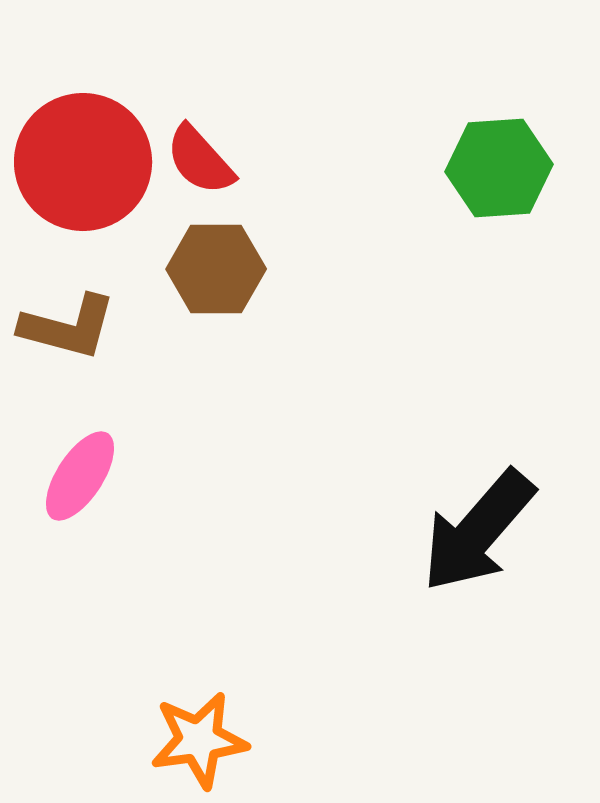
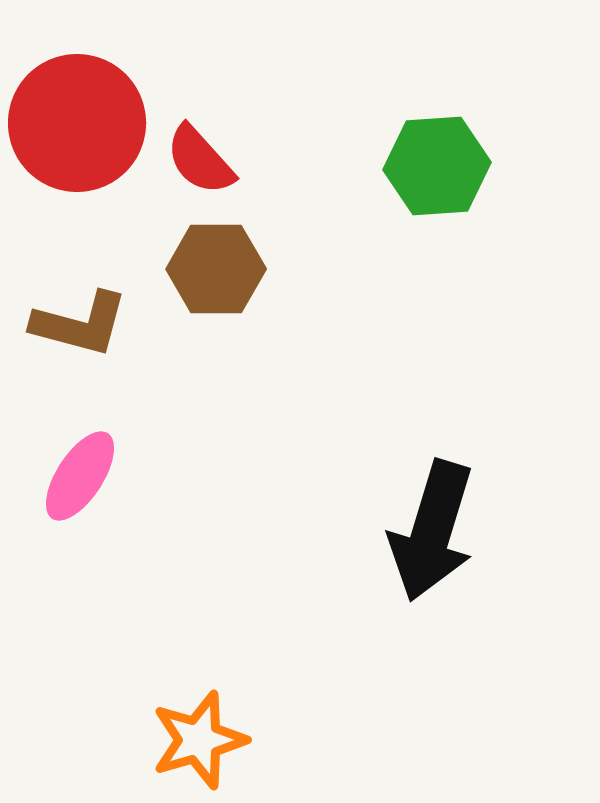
red circle: moved 6 px left, 39 px up
green hexagon: moved 62 px left, 2 px up
brown L-shape: moved 12 px right, 3 px up
black arrow: moved 46 px left; rotated 24 degrees counterclockwise
orange star: rotated 8 degrees counterclockwise
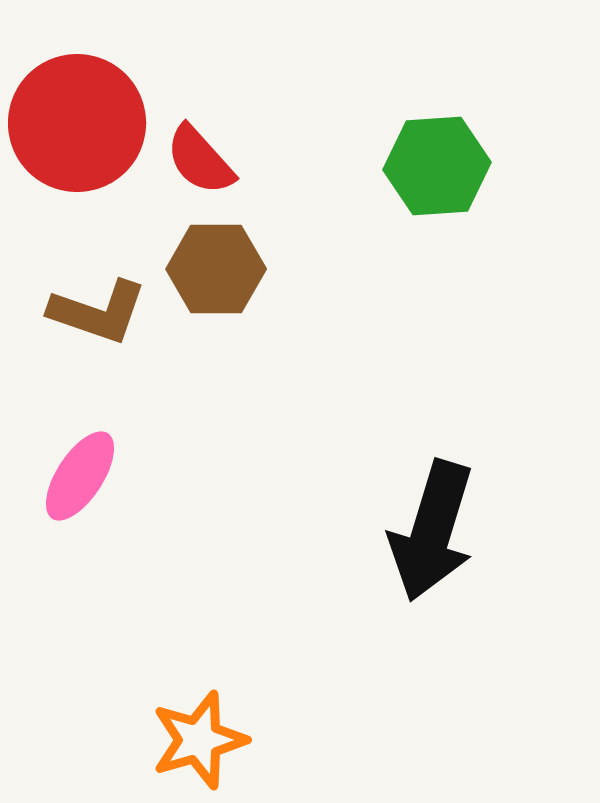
brown L-shape: moved 18 px right, 12 px up; rotated 4 degrees clockwise
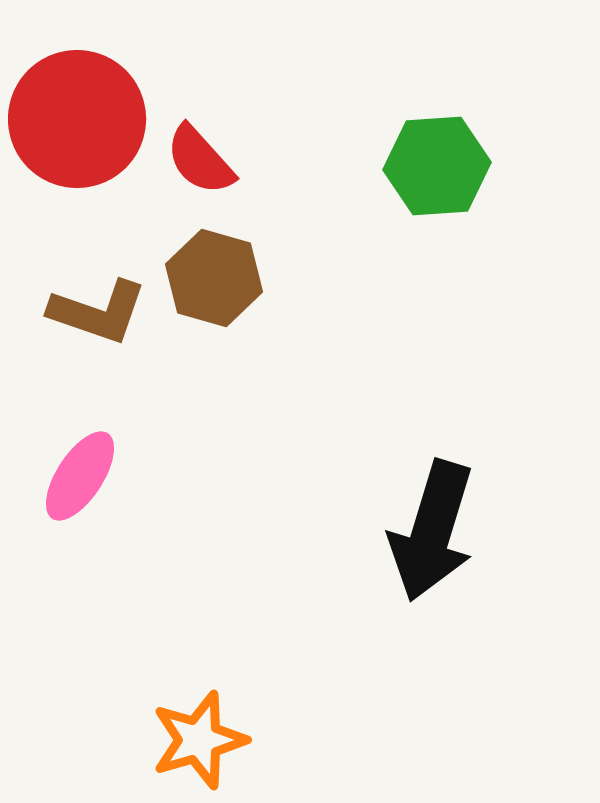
red circle: moved 4 px up
brown hexagon: moved 2 px left, 9 px down; rotated 16 degrees clockwise
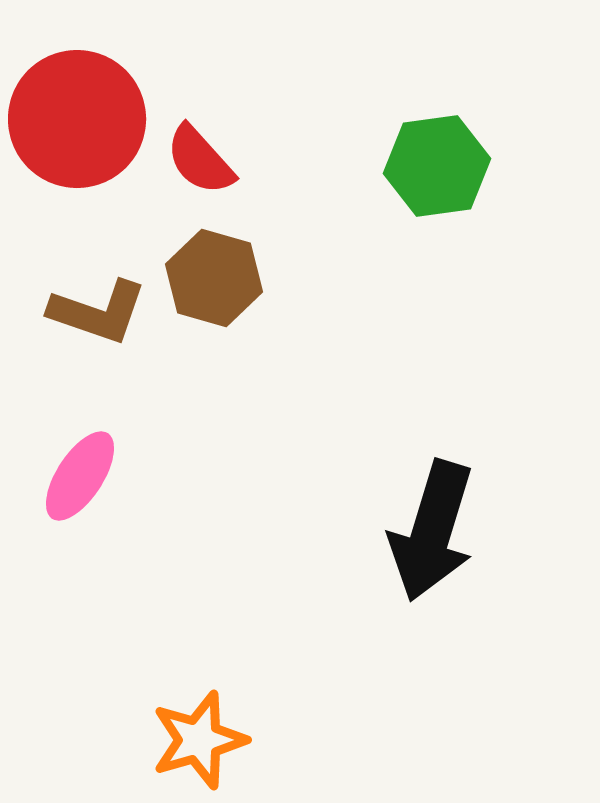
green hexagon: rotated 4 degrees counterclockwise
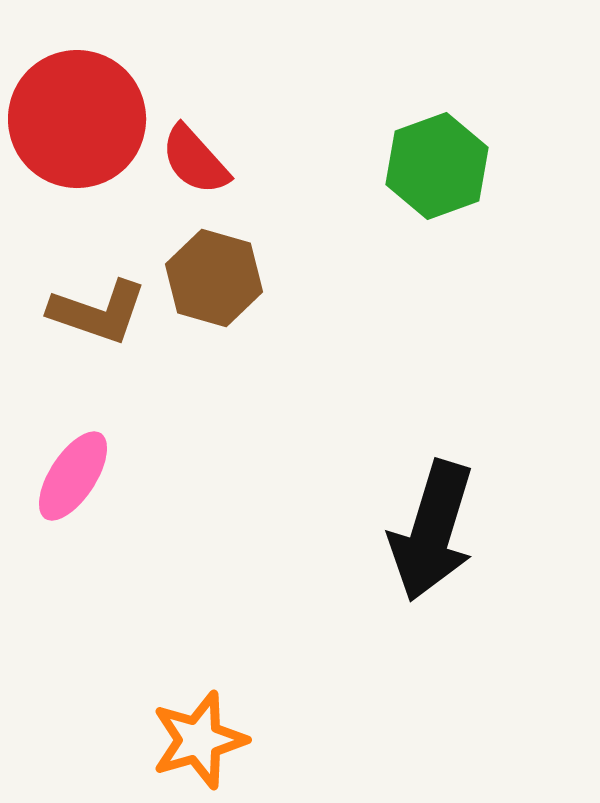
red semicircle: moved 5 px left
green hexagon: rotated 12 degrees counterclockwise
pink ellipse: moved 7 px left
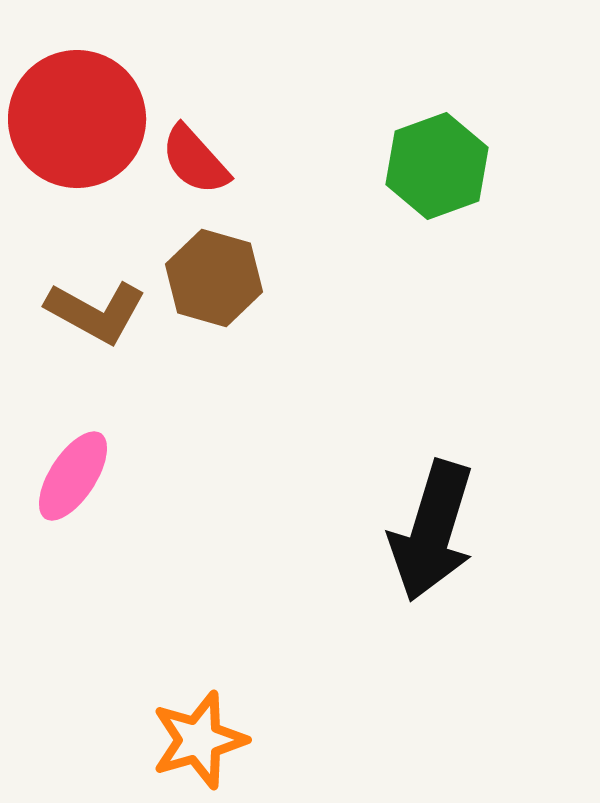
brown L-shape: moved 2 px left; rotated 10 degrees clockwise
